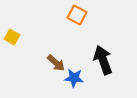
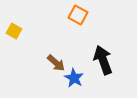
orange square: moved 1 px right
yellow square: moved 2 px right, 6 px up
blue star: rotated 24 degrees clockwise
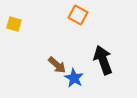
yellow square: moved 7 px up; rotated 14 degrees counterclockwise
brown arrow: moved 1 px right, 2 px down
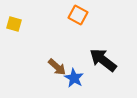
black arrow: rotated 32 degrees counterclockwise
brown arrow: moved 2 px down
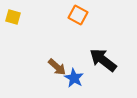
yellow square: moved 1 px left, 7 px up
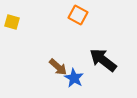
yellow square: moved 1 px left, 5 px down
brown arrow: moved 1 px right
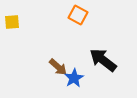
yellow square: rotated 21 degrees counterclockwise
blue star: rotated 12 degrees clockwise
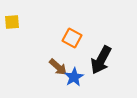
orange square: moved 6 px left, 23 px down
black arrow: moved 2 px left; rotated 100 degrees counterclockwise
blue star: moved 1 px up
